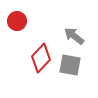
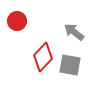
gray arrow: moved 4 px up
red diamond: moved 2 px right, 1 px up
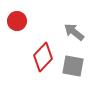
gray square: moved 3 px right, 1 px down
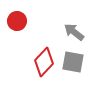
red diamond: moved 1 px right, 5 px down
gray square: moved 4 px up
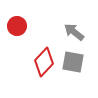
red circle: moved 5 px down
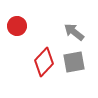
gray square: moved 1 px right; rotated 20 degrees counterclockwise
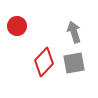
gray arrow: rotated 35 degrees clockwise
gray square: moved 1 px down
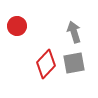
red diamond: moved 2 px right, 2 px down
